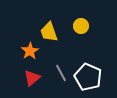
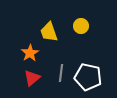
orange star: moved 2 px down
gray line: rotated 36 degrees clockwise
white pentagon: rotated 12 degrees counterclockwise
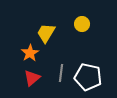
yellow circle: moved 1 px right, 2 px up
yellow trapezoid: moved 3 px left, 1 px down; rotated 50 degrees clockwise
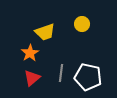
yellow trapezoid: moved 1 px left, 1 px up; rotated 140 degrees counterclockwise
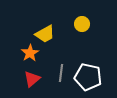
yellow trapezoid: moved 2 px down; rotated 10 degrees counterclockwise
red triangle: moved 1 px down
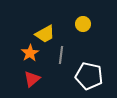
yellow circle: moved 1 px right
gray line: moved 18 px up
white pentagon: moved 1 px right, 1 px up
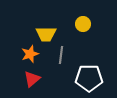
yellow trapezoid: moved 1 px right; rotated 30 degrees clockwise
orange star: moved 1 px down; rotated 12 degrees clockwise
white pentagon: moved 2 px down; rotated 12 degrees counterclockwise
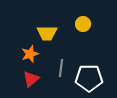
yellow trapezoid: moved 1 px right, 1 px up
gray line: moved 13 px down
red triangle: moved 1 px left
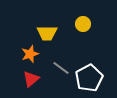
gray line: rotated 60 degrees counterclockwise
white pentagon: rotated 28 degrees counterclockwise
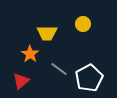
orange star: rotated 18 degrees counterclockwise
gray line: moved 2 px left, 1 px down
red triangle: moved 10 px left, 2 px down
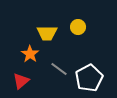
yellow circle: moved 5 px left, 3 px down
